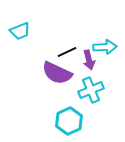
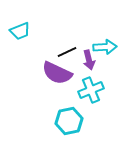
cyan hexagon: rotated 12 degrees clockwise
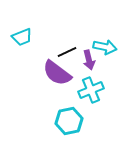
cyan trapezoid: moved 2 px right, 6 px down
cyan arrow: rotated 15 degrees clockwise
purple semicircle: rotated 12 degrees clockwise
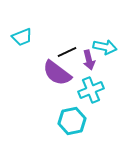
cyan hexagon: moved 3 px right
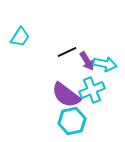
cyan trapezoid: moved 2 px left; rotated 35 degrees counterclockwise
cyan arrow: moved 17 px down
purple arrow: moved 2 px left, 1 px down; rotated 18 degrees counterclockwise
purple semicircle: moved 9 px right, 22 px down
cyan cross: moved 1 px right
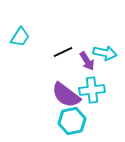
black line: moved 4 px left
cyan arrow: moved 11 px up
cyan cross: rotated 15 degrees clockwise
